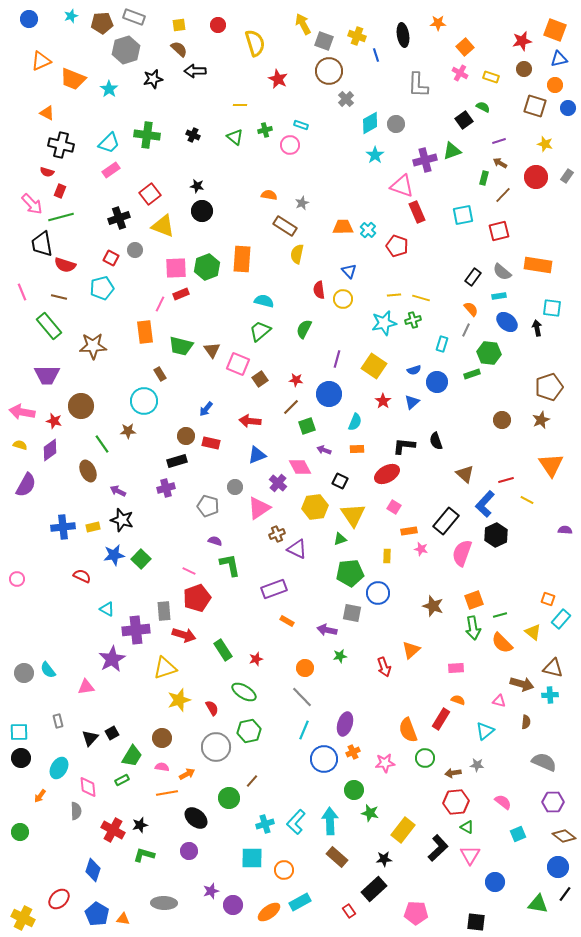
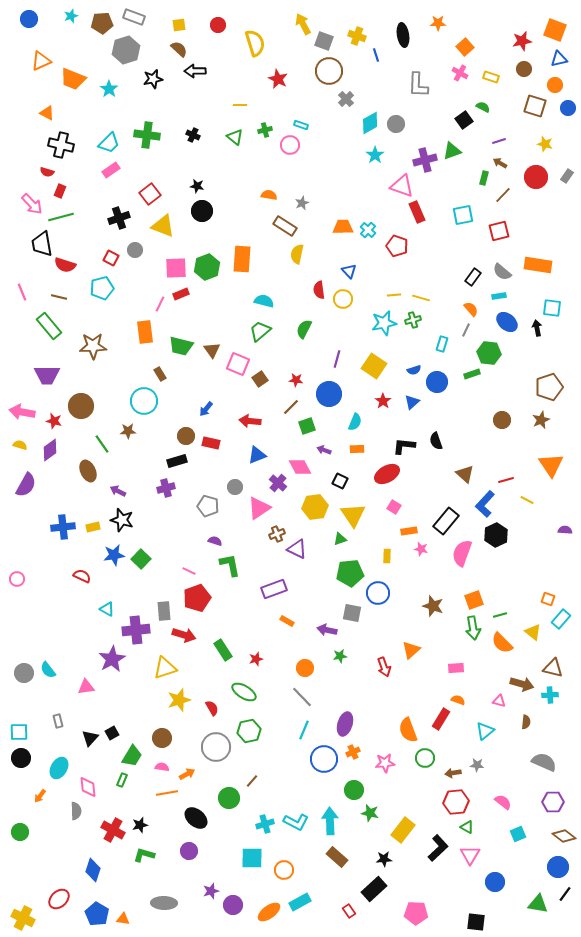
green rectangle at (122, 780): rotated 40 degrees counterclockwise
cyan L-shape at (296, 822): rotated 105 degrees counterclockwise
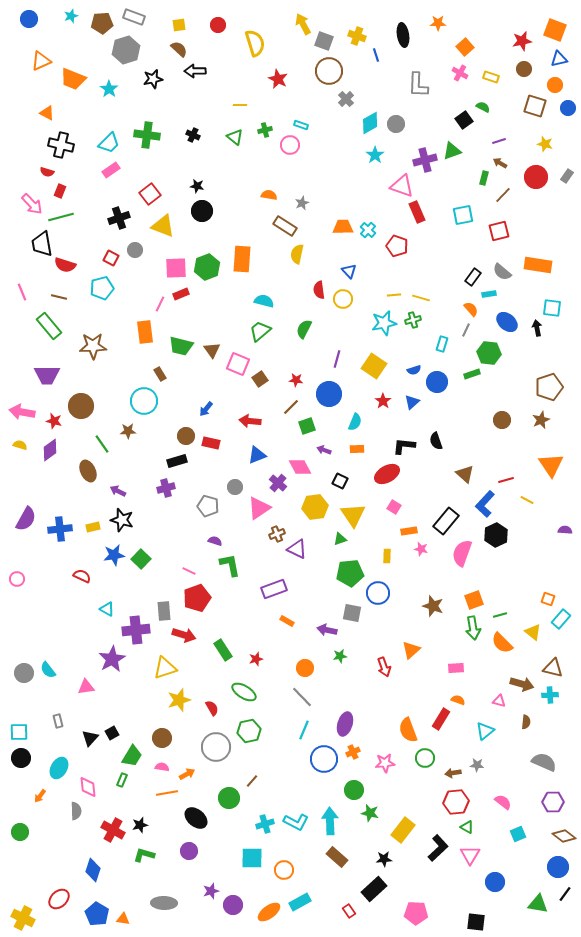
cyan rectangle at (499, 296): moved 10 px left, 2 px up
purple semicircle at (26, 485): moved 34 px down
blue cross at (63, 527): moved 3 px left, 2 px down
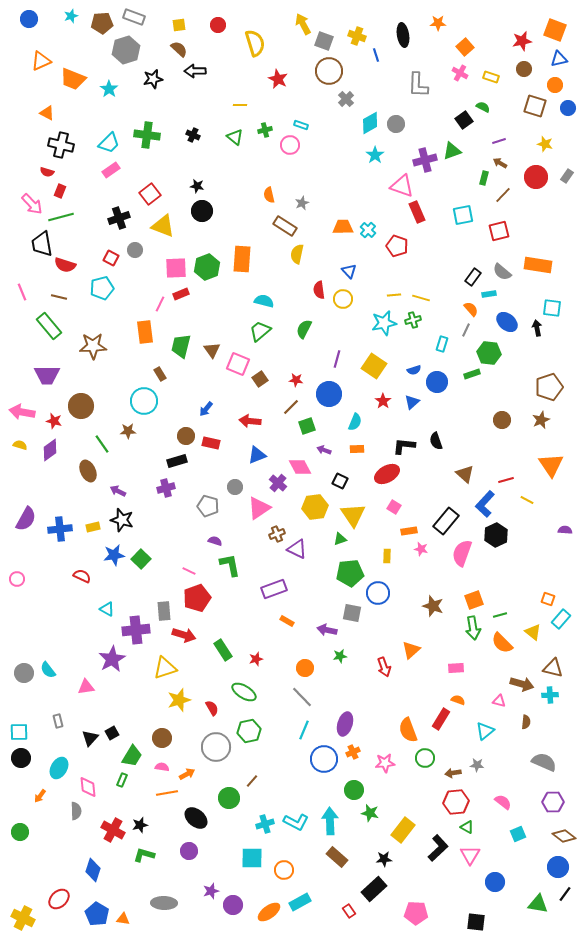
orange semicircle at (269, 195): rotated 112 degrees counterclockwise
green trapezoid at (181, 346): rotated 90 degrees clockwise
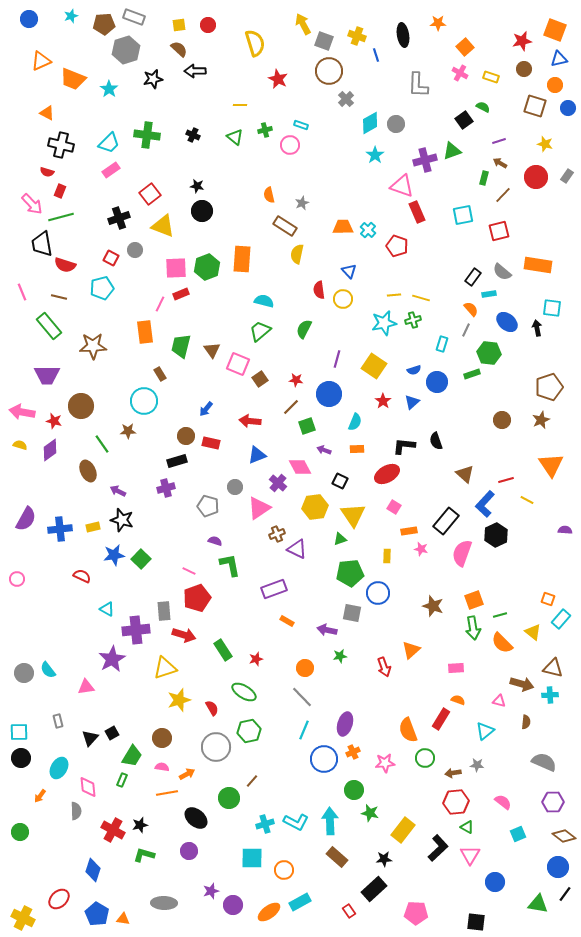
brown pentagon at (102, 23): moved 2 px right, 1 px down
red circle at (218, 25): moved 10 px left
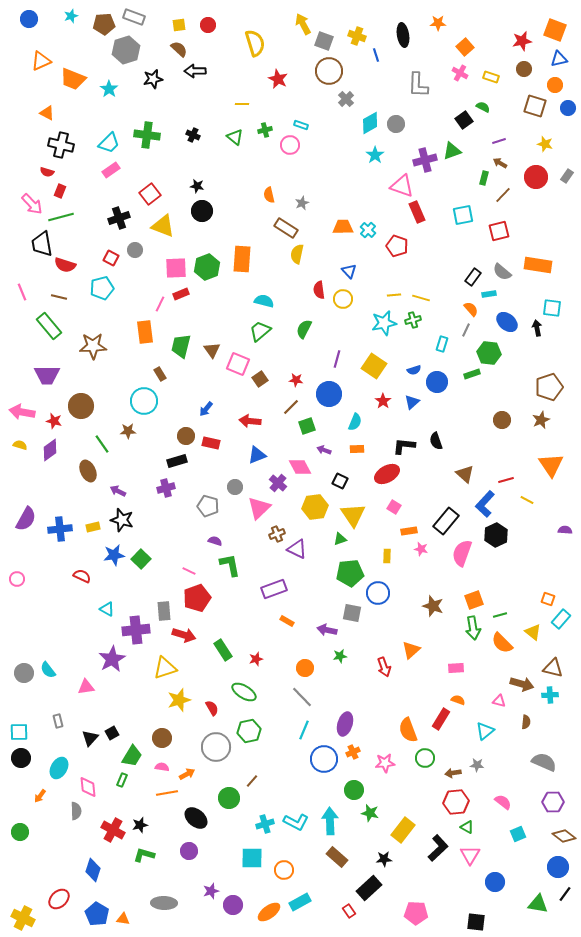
yellow line at (240, 105): moved 2 px right, 1 px up
brown rectangle at (285, 226): moved 1 px right, 2 px down
pink triangle at (259, 508): rotated 10 degrees counterclockwise
black rectangle at (374, 889): moved 5 px left, 1 px up
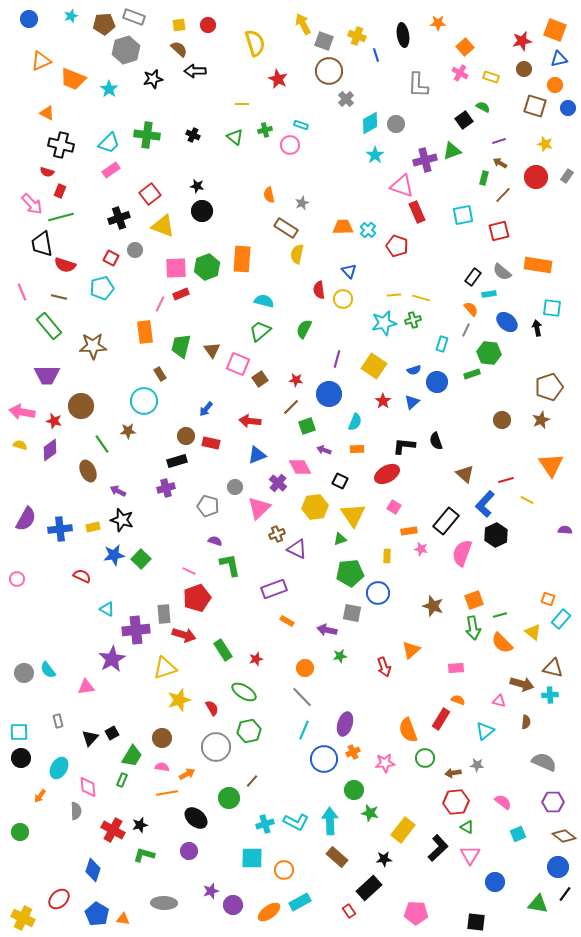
gray rectangle at (164, 611): moved 3 px down
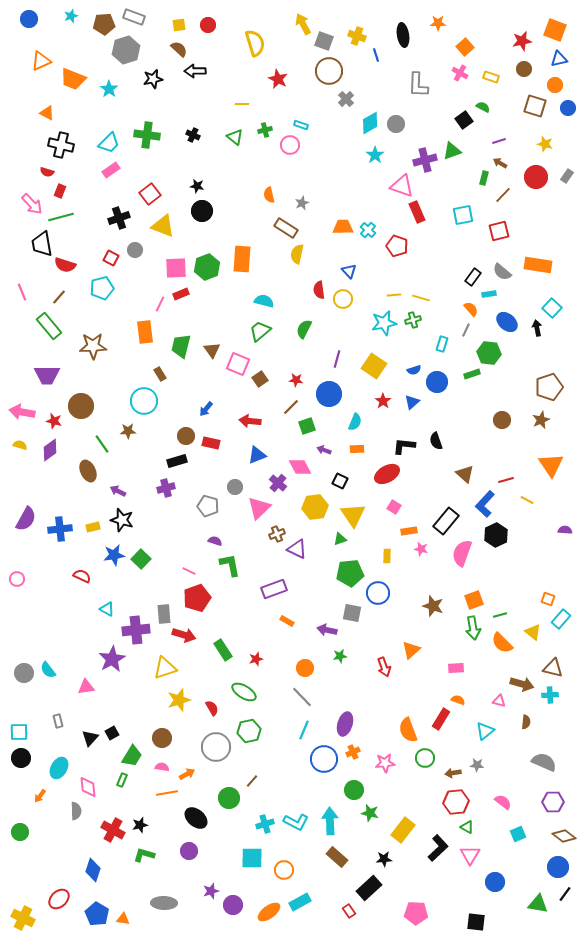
brown line at (59, 297): rotated 63 degrees counterclockwise
cyan square at (552, 308): rotated 36 degrees clockwise
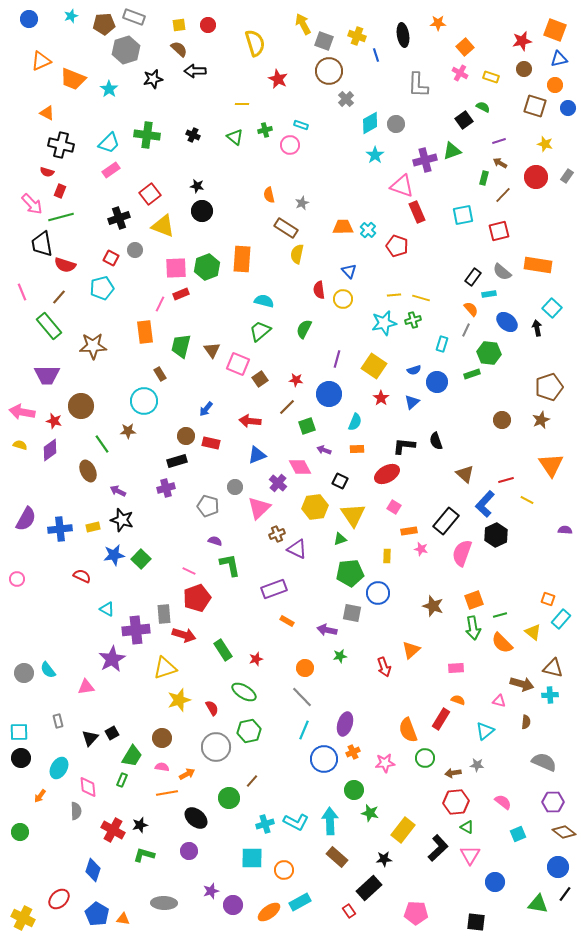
red star at (383, 401): moved 2 px left, 3 px up
brown line at (291, 407): moved 4 px left
brown diamond at (564, 836): moved 4 px up
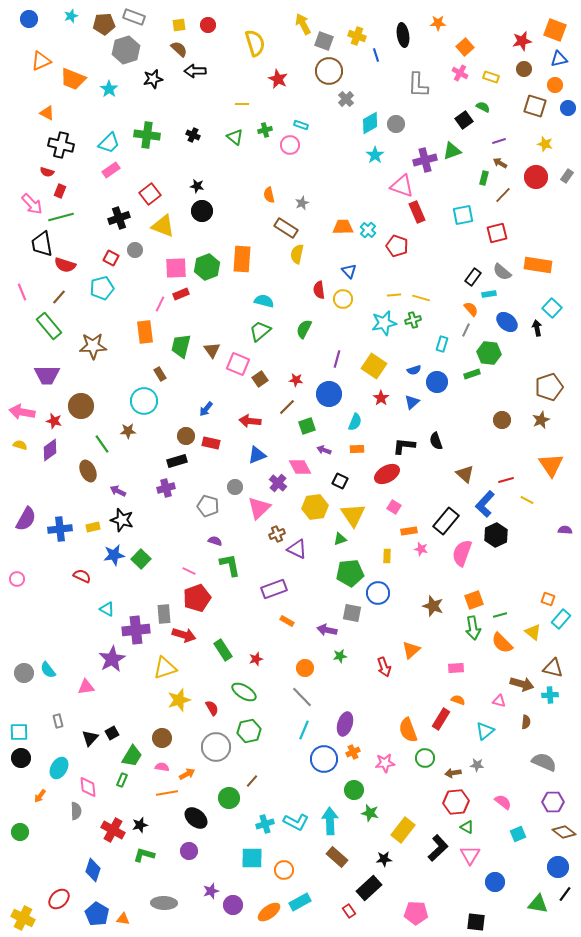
red square at (499, 231): moved 2 px left, 2 px down
